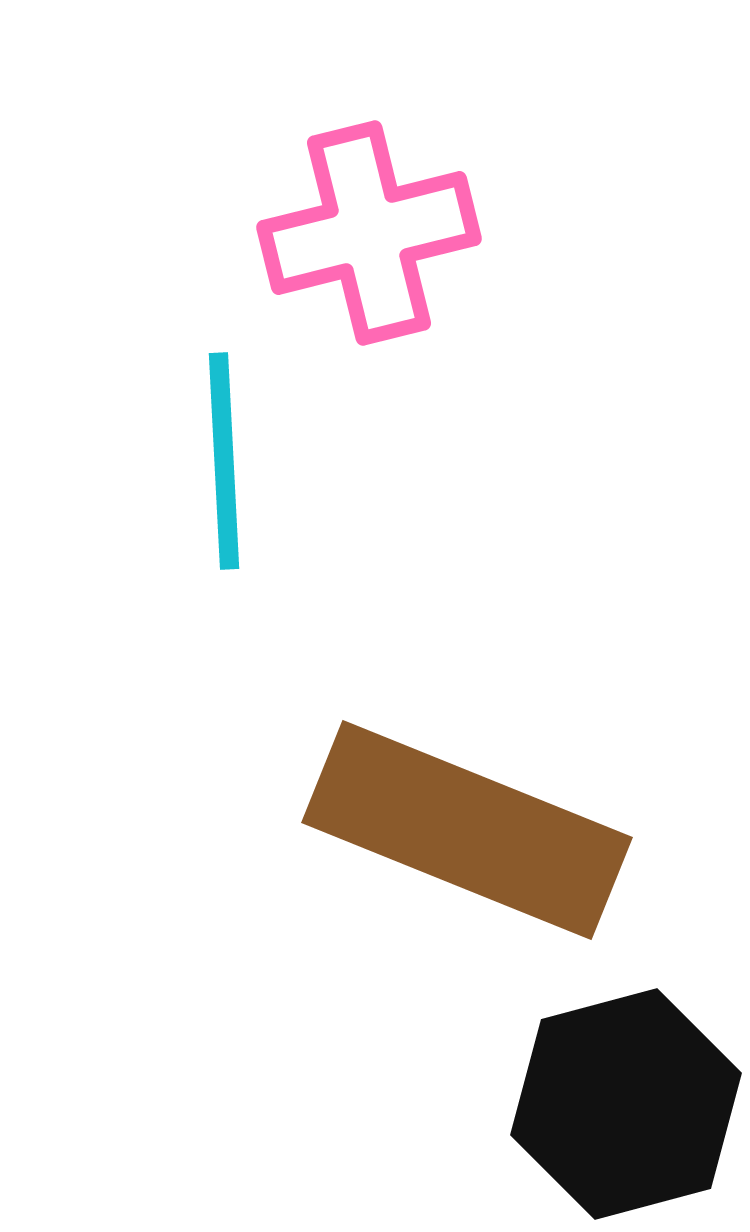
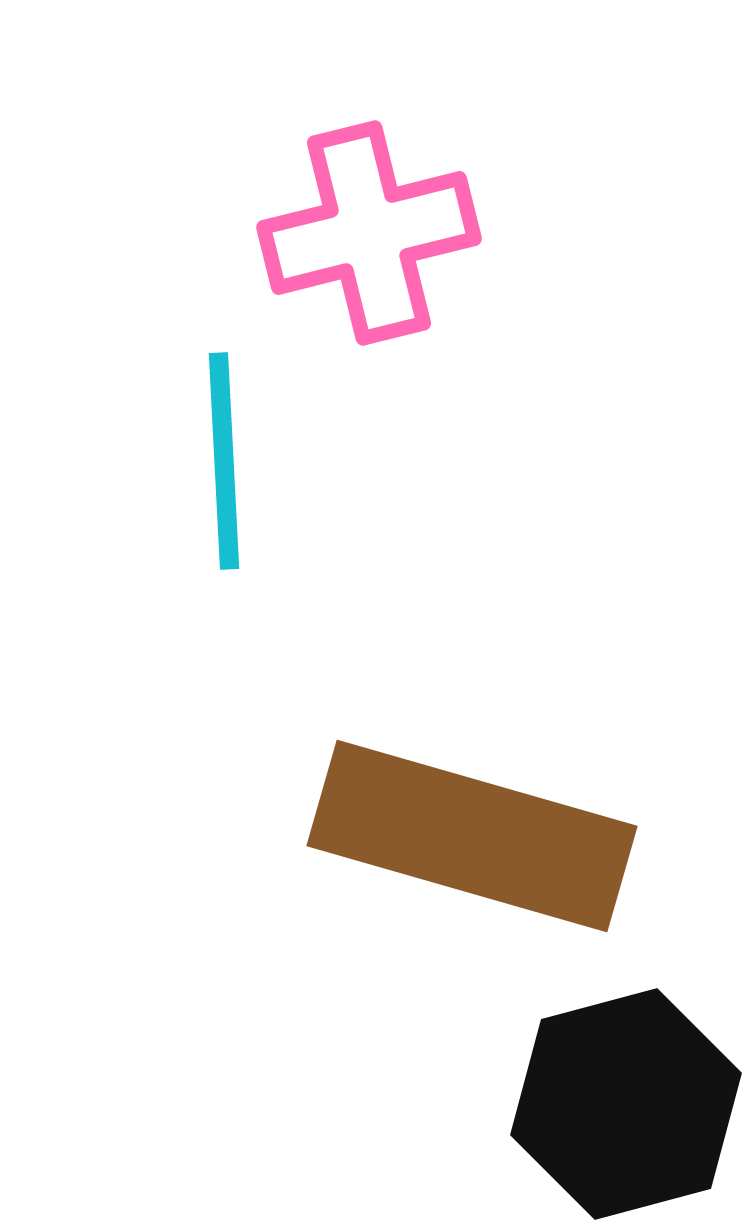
brown rectangle: moved 5 px right, 6 px down; rotated 6 degrees counterclockwise
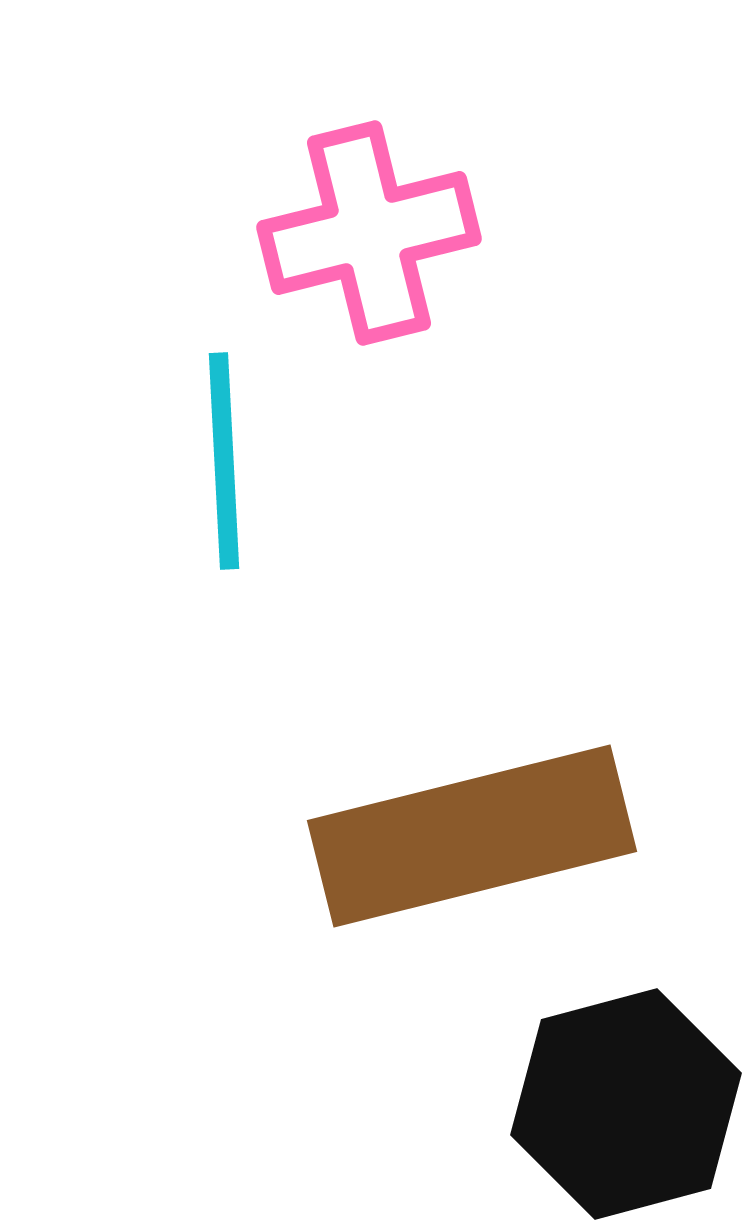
brown rectangle: rotated 30 degrees counterclockwise
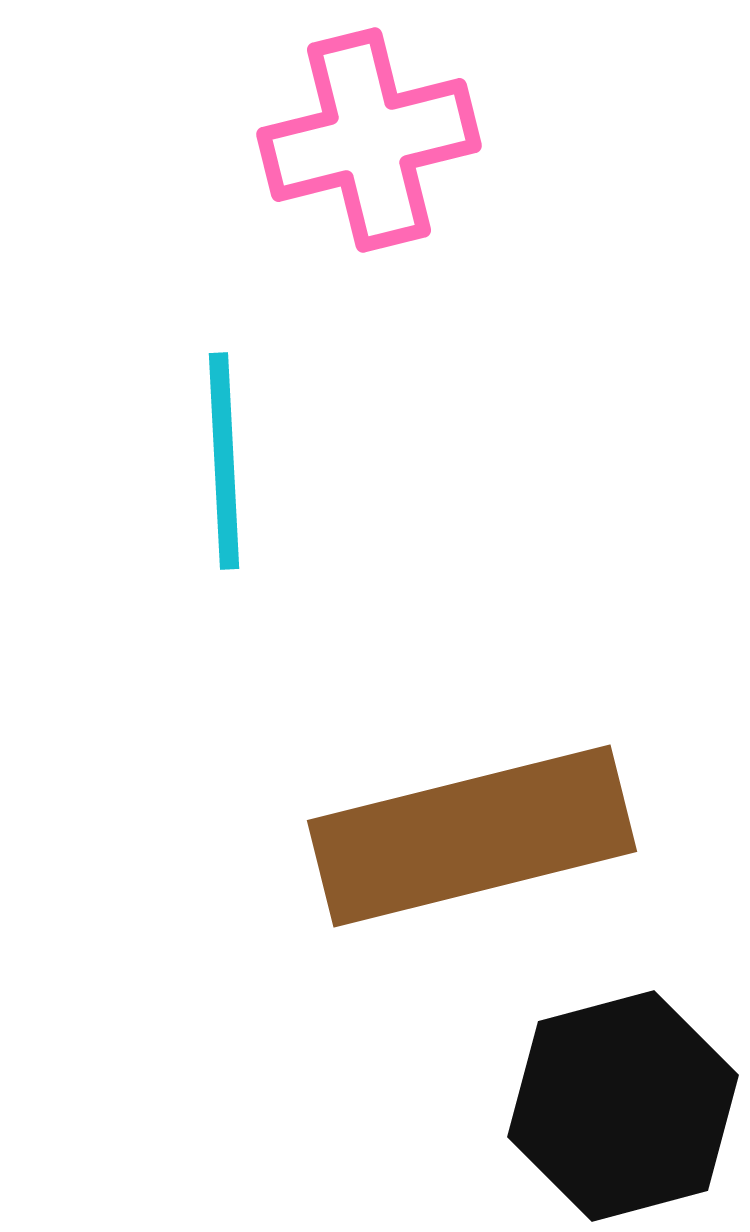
pink cross: moved 93 px up
black hexagon: moved 3 px left, 2 px down
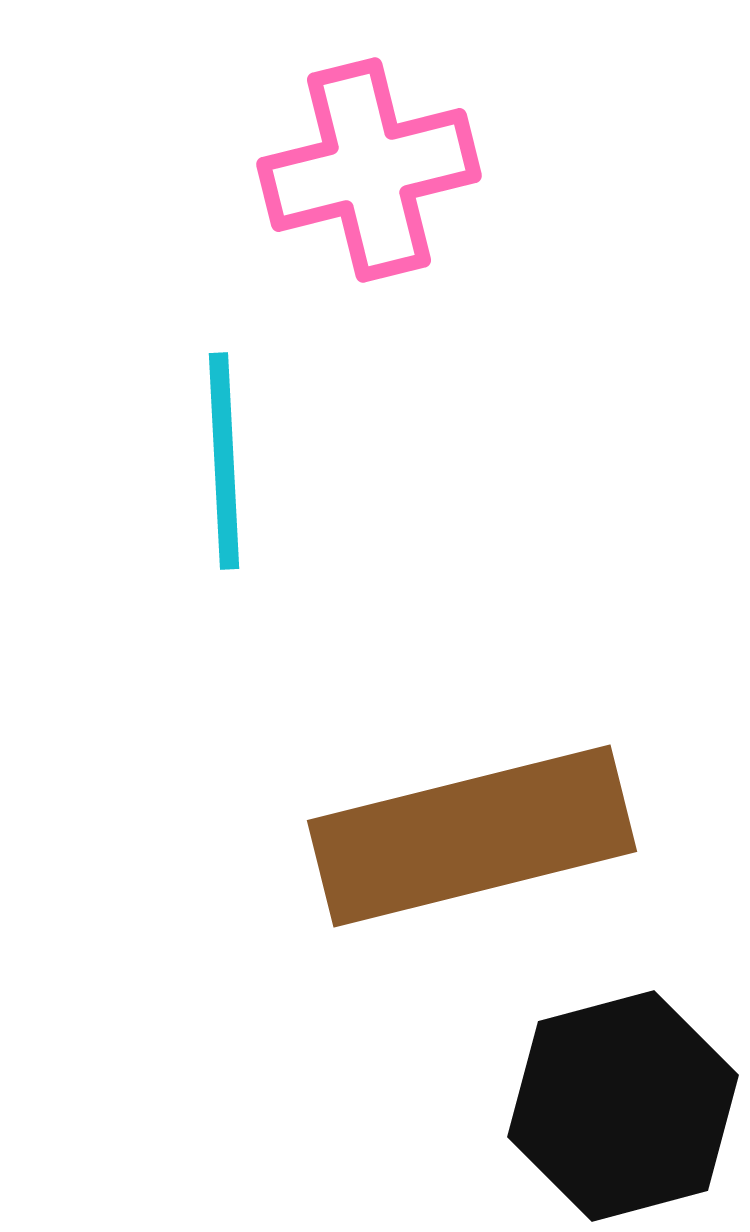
pink cross: moved 30 px down
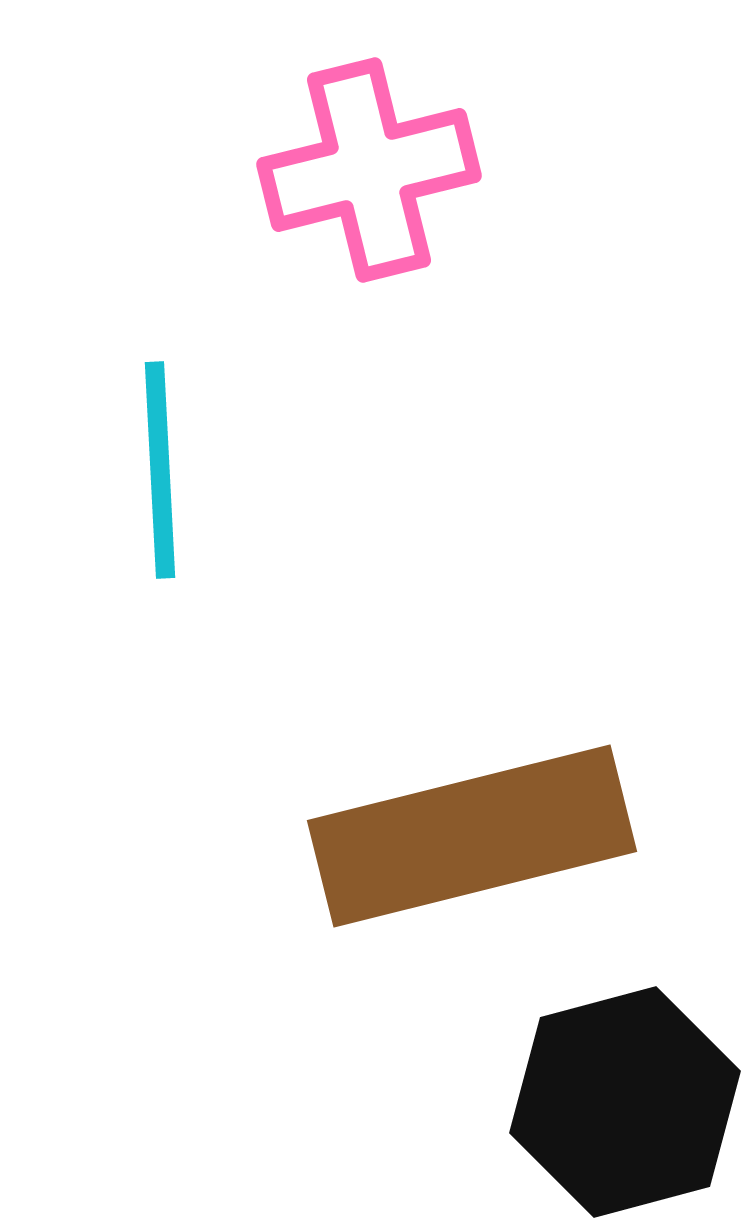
cyan line: moved 64 px left, 9 px down
black hexagon: moved 2 px right, 4 px up
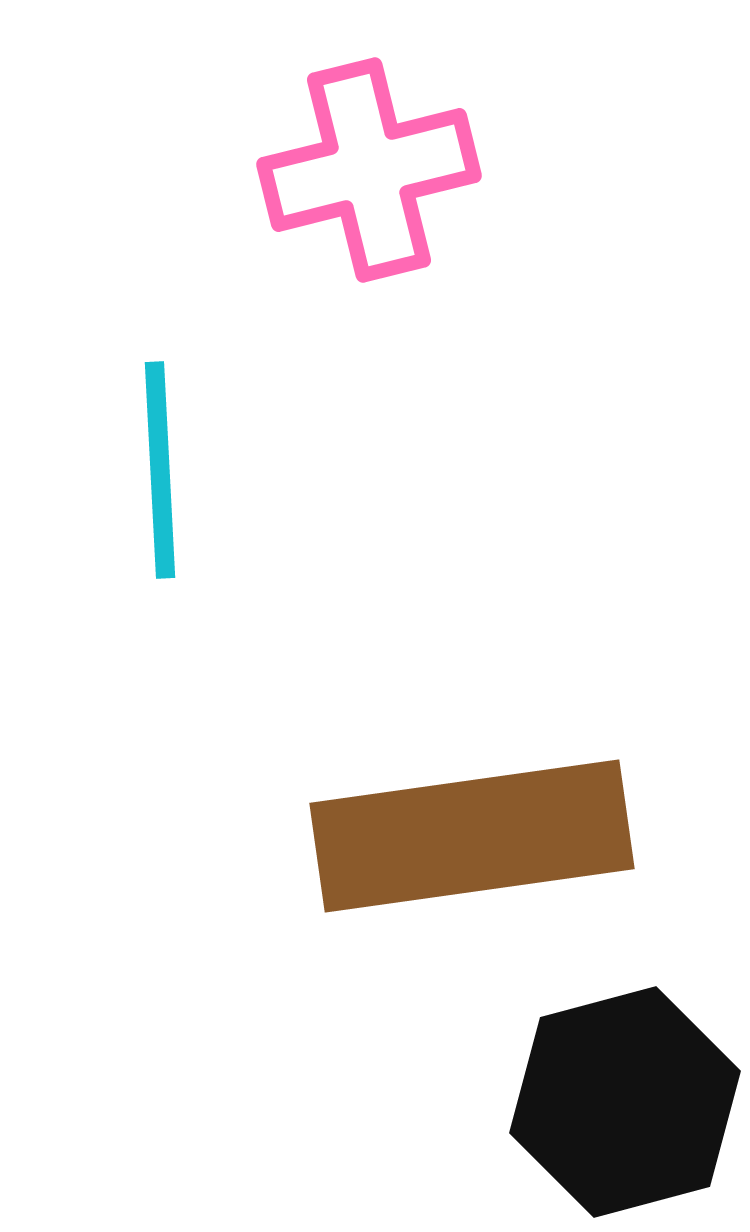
brown rectangle: rotated 6 degrees clockwise
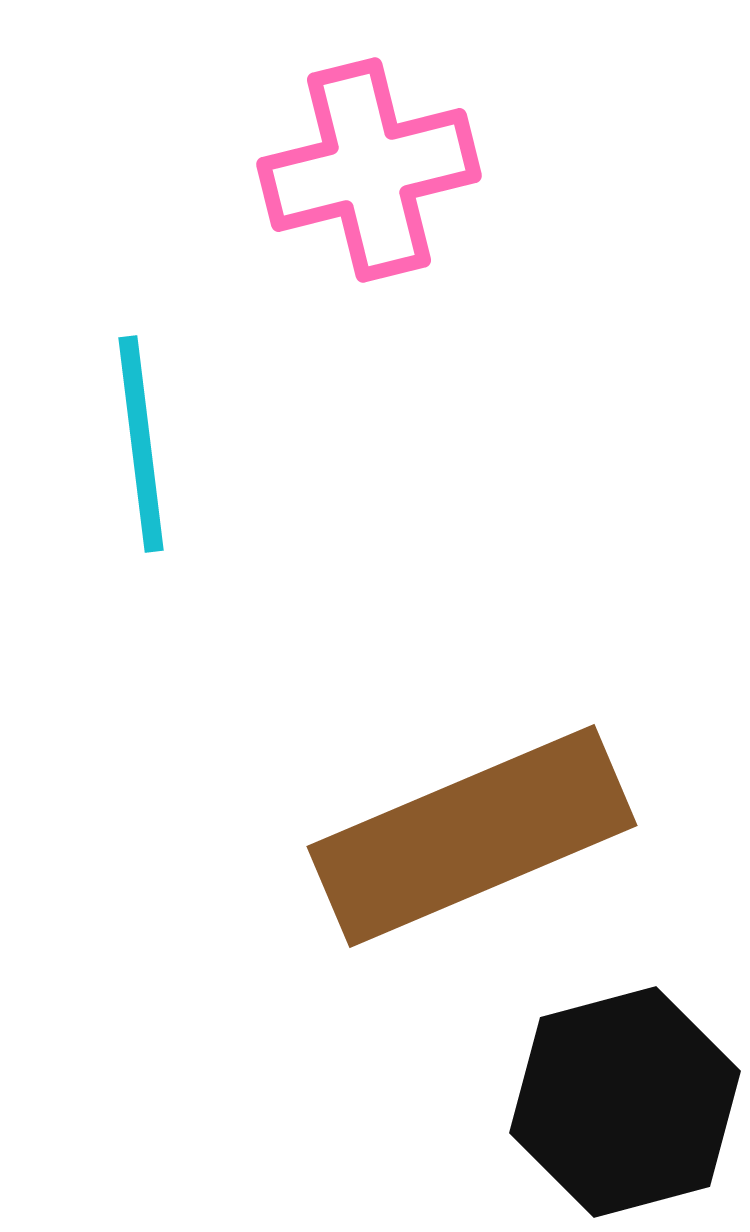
cyan line: moved 19 px left, 26 px up; rotated 4 degrees counterclockwise
brown rectangle: rotated 15 degrees counterclockwise
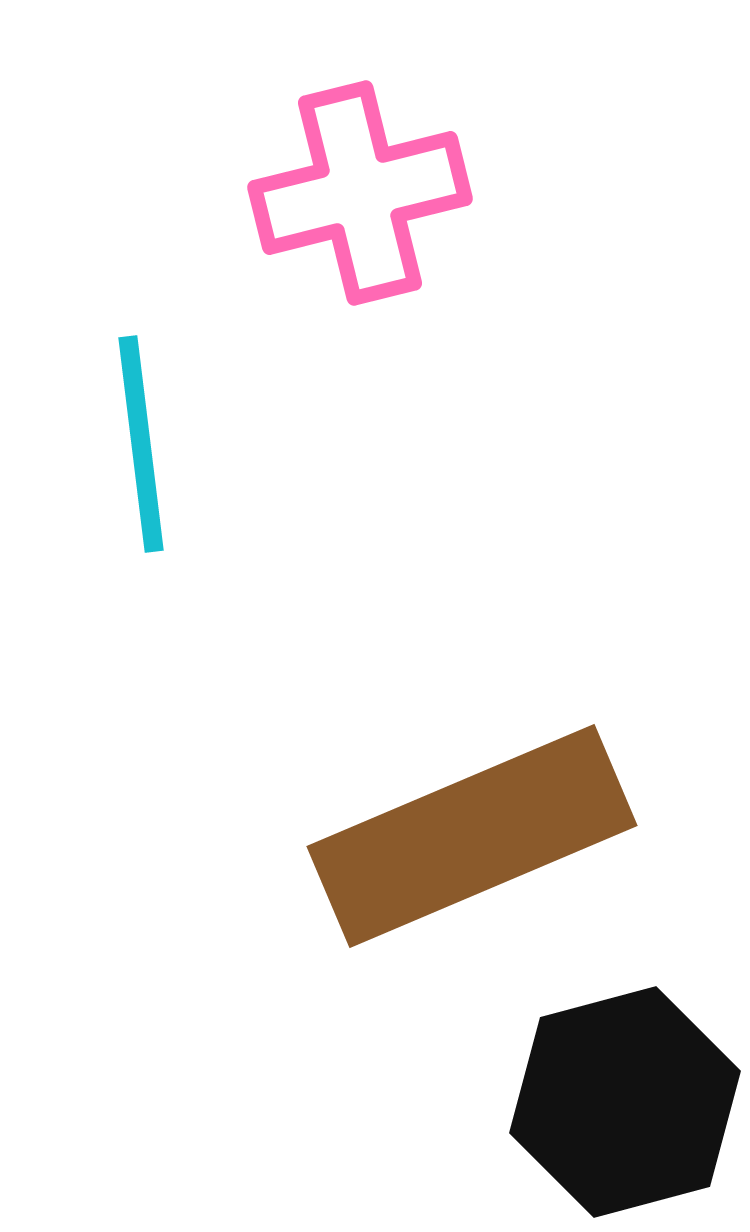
pink cross: moved 9 px left, 23 px down
